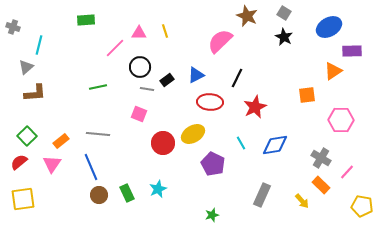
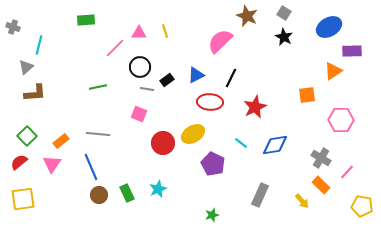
black line at (237, 78): moved 6 px left
cyan line at (241, 143): rotated 24 degrees counterclockwise
gray rectangle at (262, 195): moved 2 px left
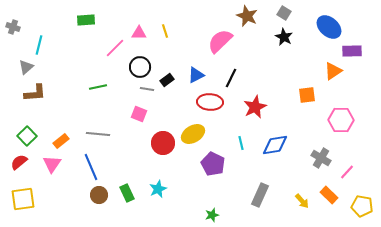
blue ellipse at (329, 27): rotated 70 degrees clockwise
cyan line at (241, 143): rotated 40 degrees clockwise
orange rectangle at (321, 185): moved 8 px right, 10 px down
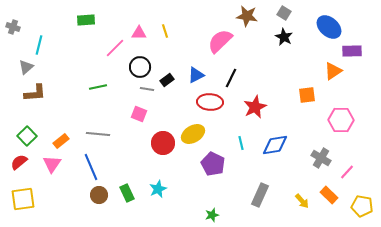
brown star at (247, 16): rotated 15 degrees counterclockwise
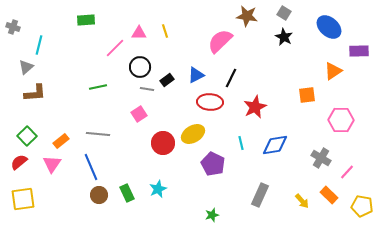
purple rectangle at (352, 51): moved 7 px right
pink square at (139, 114): rotated 35 degrees clockwise
